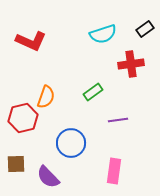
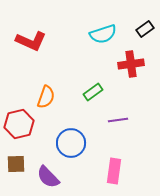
red hexagon: moved 4 px left, 6 px down
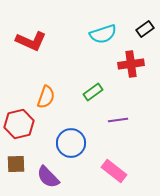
pink rectangle: rotated 60 degrees counterclockwise
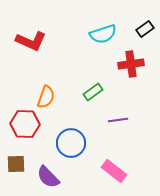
red hexagon: moved 6 px right; rotated 16 degrees clockwise
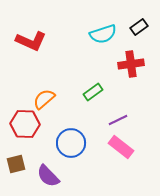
black rectangle: moved 6 px left, 2 px up
orange semicircle: moved 2 px left, 2 px down; rotated 150 degrees counterclockwise
purple line: rotated 18 degrees counterclockwise
brown square: rotated 12 degrees counterclockwise
pink rectangle: moved 7 px right, 24 px up
purple semicircle: moved 1 px up
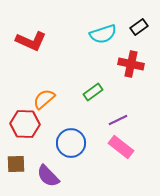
red cross: rotated 20 degrees clockwise
brown square: rotated 12 degrees clockwise
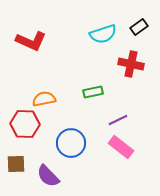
green rectangle: rotated 24 degrees clockwise
orange semicircle: rotated 30 degrees clockwise
